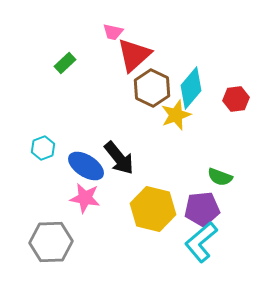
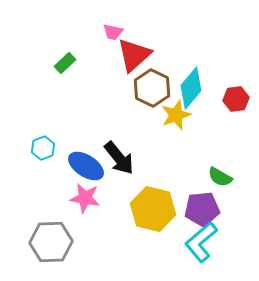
green semicircle: rotated 10 degrees clockwise
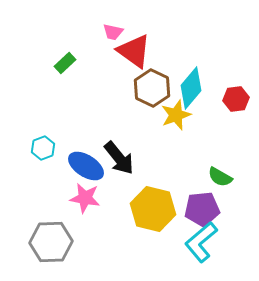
red triangle: moved 4 px up; rotated 42 degrees counterclockwise
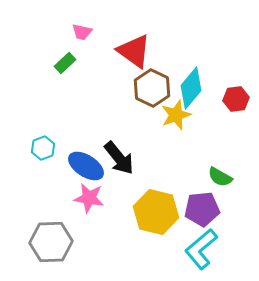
pink trapezoid: moved 31 px left
pink star: moved 4 px right
yellow hexagon: moved 3 px right, 3 px down
cyan L-shape: moved 7 px down
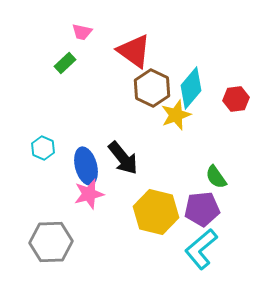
cyan hexagon: rotated 15 degrees counterclockwise
black arrow: moved 4 px right
blue ellipse: rotated 42 degrees clockwise
green semicircle: moved 4 px left; rotated 25 degrees clockwise
pink star: moved 4 px up; rotated 24 degrees counterclockwise
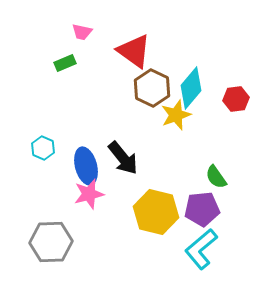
green rectangle: rotated 20 degrees clockwise
